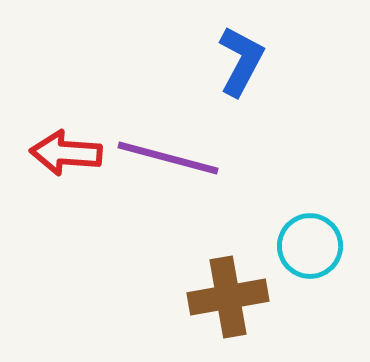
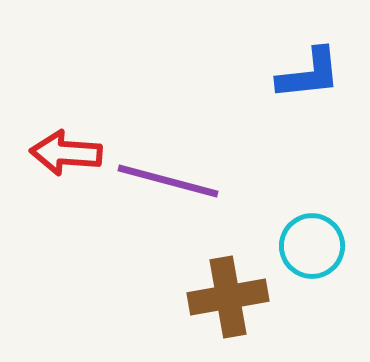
blue L-shape: moved 68 px right, 13 px down; rotated 56 degrees clockwise
purple line: moved 23 px down
cyan circle: moved 2 px right
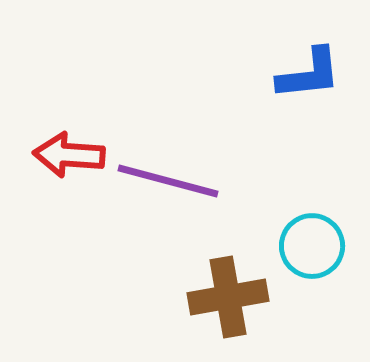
red arrow: moved 3 px right, 2 px down
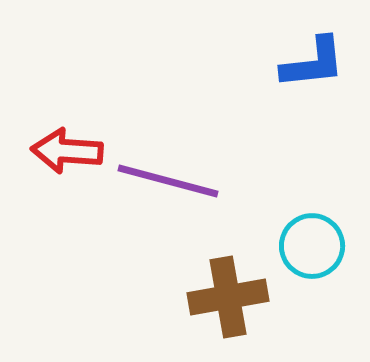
blue L-shape: moved 4 px right, 11 px up
red arrow: moved 2 px left, 4 px up
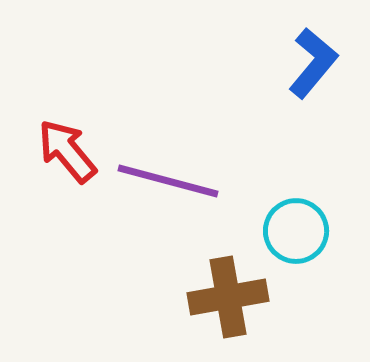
blue L-shape: rotated 44 degrees counterclockwise
red arrow: rotated 46 degrees clockwise
cyan circle: moved 16 px left, 15 px up
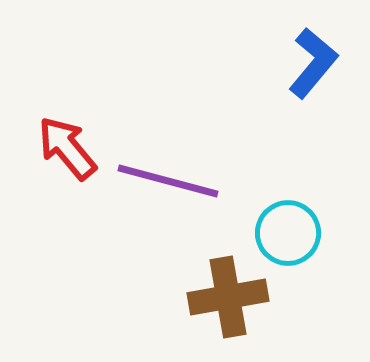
red arrow: moved 3 px up
cyan circle: moved 8 px left, 2 px down
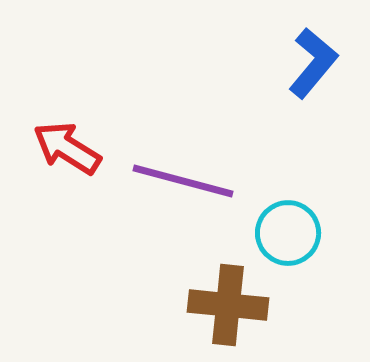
red arrow: rotated 18 degrees counterclockwise
purple line: moved 15 px right
brown cross: moved 8 px down; rotated 16 degrees clockwise
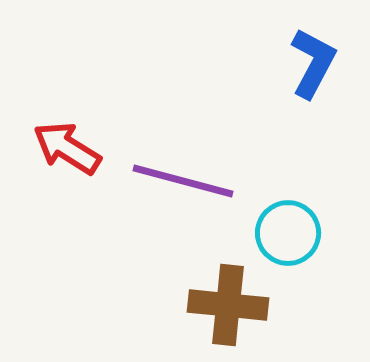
blue L-shape: rotated 12 degrees counterclockwise
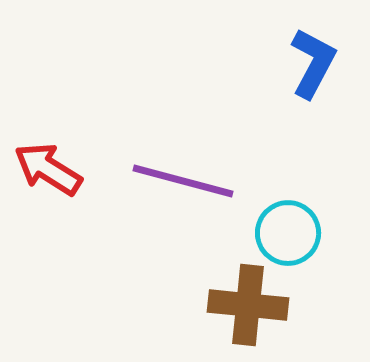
red arrow: moved 19 px left, 21 px down
brown cross: moved 20 px right
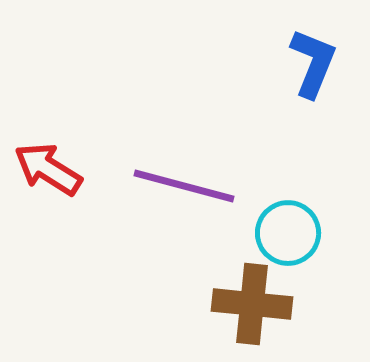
blue L-shape: rotated 6 degrees counterclockwise
purple line: moved 1 px right, 5 px down
brown cross: moved 4 px right, 1 px up
